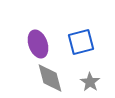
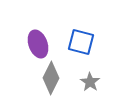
blue square: rotated 28 degrees clockwise
gray diamond: moved 1 px right; rotated 40 degrees clockwise
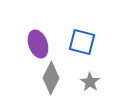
blue square: moved 1 px right
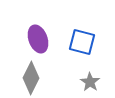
purple ellipse: moved 5 px up
gray diamond: moved 20 px left
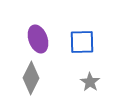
blue square: rotated 16 degrees counterclockwise
